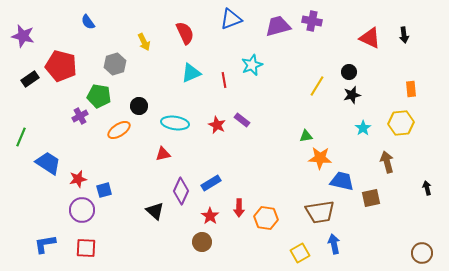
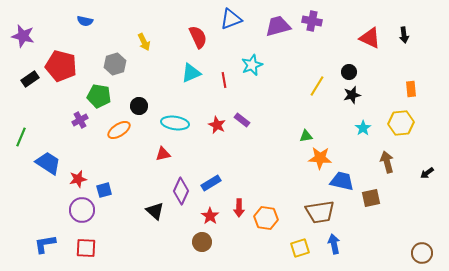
blue semicircle at (88, 22): moved 3 px left, 1 px up; rotated 42 degrees counterclockwise
red semicircle at (185, 33): moved 13 px right, 4 px down
purple cross at (80, 116): moved 4 px down
black arrow at (427, 188): moved 15 px up; rotated 112 degrees counterclockwise
yellow square at (300, 253): moved 5 px up; rotated 12 degrees clockwise
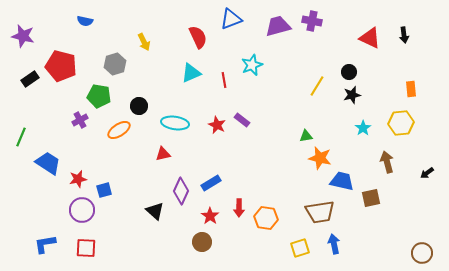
orange star at (320, 158): rotated 10 degrees clockwise
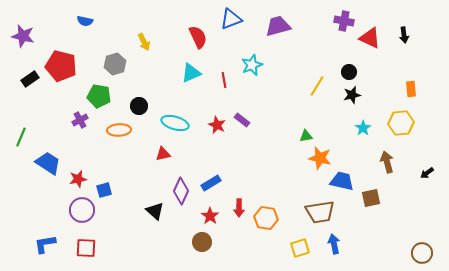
purple cross at (312, 21): moved 32 px right
cyan ellipse at (175, 123): rotated 8 degrees clockwise
orange ellipse at (119, 130): rotated 30 degrees clockwise
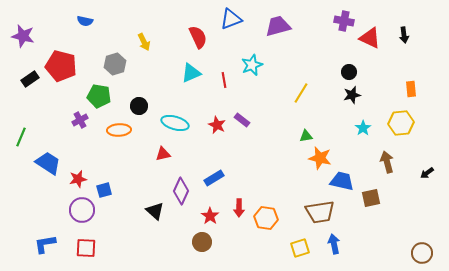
yellow line at (317, 86): moved 16 px left, 7 px down
blue rectangle at (211, 183): moved 3 px right, 5 px up
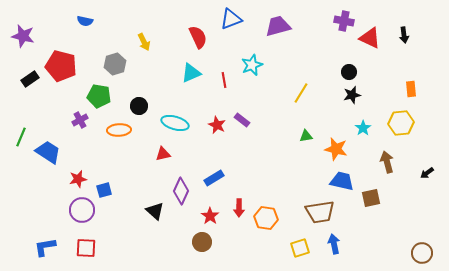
orange star at (320, 158): moved 16 px right, 9 px up
blue trapezoid at (48, 163): moved 11 px up
blue L-shape at (45, 244): moved 3 px down
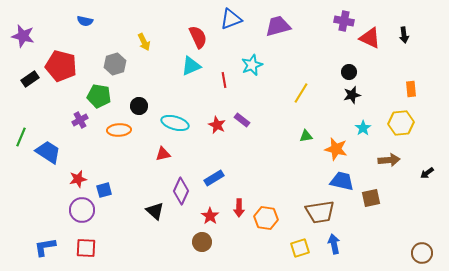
cyan triangle at (191, 73): moved 7 px up
brown arrow at (387, 162): moved 2 px right, 2 px up; rotated 100 degrees clockwise
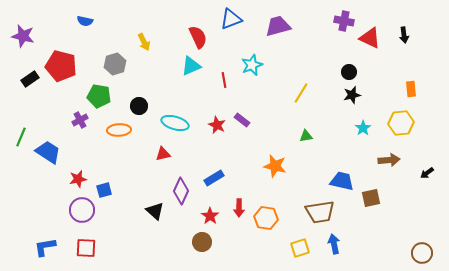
orange star at (336, 149): moved 61 px left, 17 px down
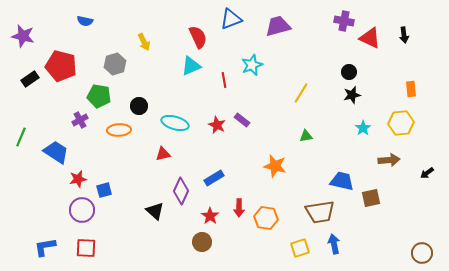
blue trapezoid at (48, 152): moved 8 px right
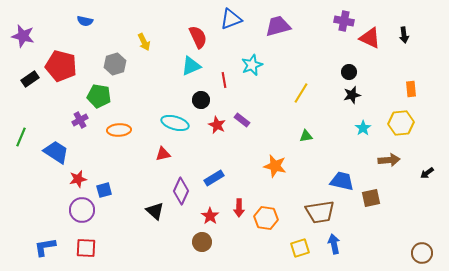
black circle at (139, 106): moved 62 px right, 6 px up
